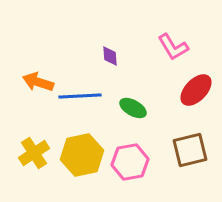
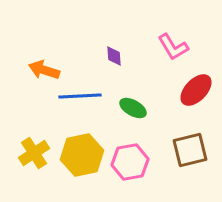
purple diamond: moved 4 px right
orange arrow: moved 6 px right, 12 px up
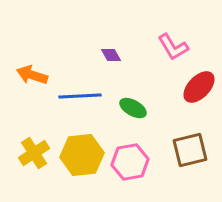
purple diamond: moved 3 px left, 1 px up; rotated 25 degrees counterclockwise
orange arrow: moved 12 px left, 5 px down
red ellipse: moved 3 px right, 3 px up
yellow hexagon: rotated 6 degrees clockwise
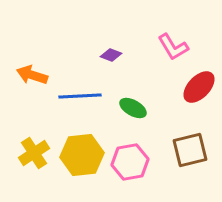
purple diamond: rotated 40 degrees counterclockwise
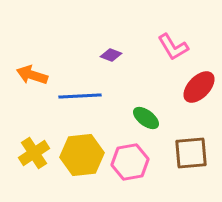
green ellipse: moved 13 px right, 10 px down; rotated 8 degrees clockwise
brown square: moved 1 px right, 3 px down; rotated 9 degrees clockwise
